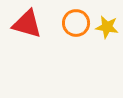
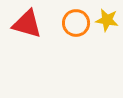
yellow star: moved 7 px up
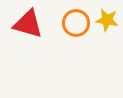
red triangle: moved 1 px right
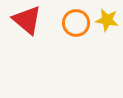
red triangle: moved 1 px left, 4 px up; rotated 24 degrees clockwise
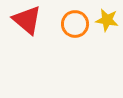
orange circle: moved 1 px left, 1 px down
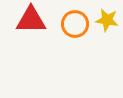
red triangle: moved 4 px right; rotated 40 degrees counterclockwise
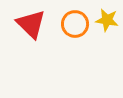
red triangle: moved 4 px down; rotated 44 degrees clockwise
